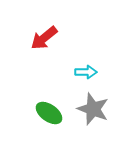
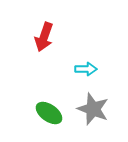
red arrow: moved 1 px up; rotated 32 degrees counterclockwise
cyan arrow: moved 3 px up
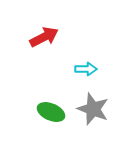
red arrow: rotated 136 degrees counterclockwise
green ellipse: moved 2 px right, 1 px up; rotated 12 degrees counterclockwise
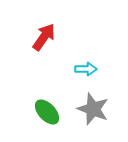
red arrow: rotated 28 degrees counterclockwise
green ellipse: moved 4 px left; rotated 24 degrees clockwise
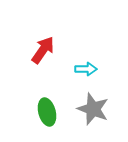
red arrow: moved 1 px left, 13 px down
green ellipse: rotated 28 degrees clockwise
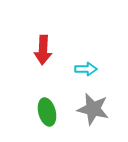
red arrow: rotated 148 degrees clockwise
gray star: rotated 8 degrees counterclockwise
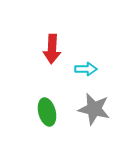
red arrow: moved 9 px right, 1 px up
gray star: moved 1 px right
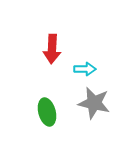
cyan arrow: moved 1 px left
gray star: moved 6 px up
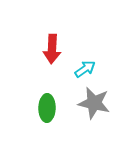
cyan arrow: rotated 35 degrees counterclockwise
green ellipse: moved 4 px up; rotated 16 degrees clockwise
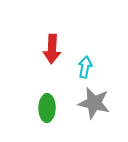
cyan arrow: moved 2 px up; rotated 45 degrees counterclockwise
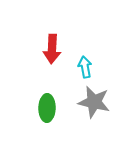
cyan arrow: rotated 20 degrees counterclockwise
gray star: moved 1 px up
